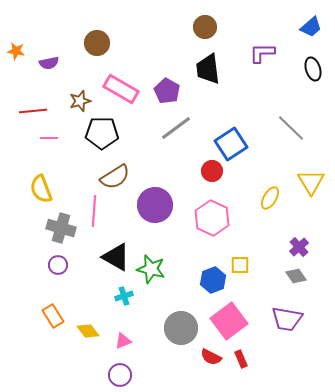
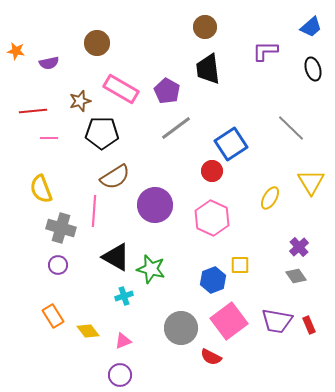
purple L-shape at (262, 53): moved 3 px right, 2 px up
purple trapezoid at (287, 319): moved 10 px left, 2 px down
red rectangle at (241, 359): moved 68 px right, 34 px up
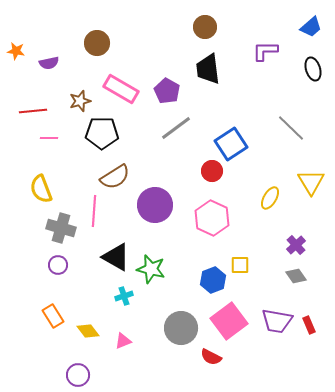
purple cross at (299, 247): moved 3 px left, 2 px up
purple circle at (120, 375): moved 42 px left
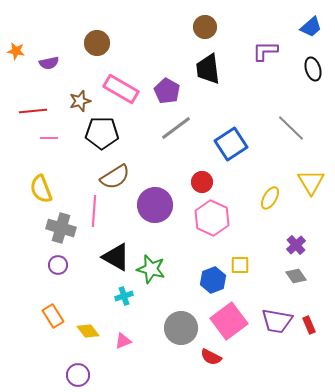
red circle at (212, 171): moved 10 px left, 11 px down
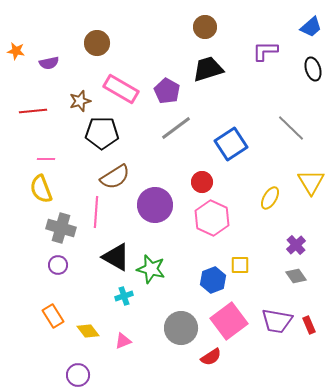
black trapezoid at (208, 69): rotated 80 degrees clockwise
pink line at (49, 138): moved 3 px left, 21 px down
pink line at (94, 211): moved 2 px right, 1 px down
red semicircle at (211, 357): rotated 60 degrees counterclockwise
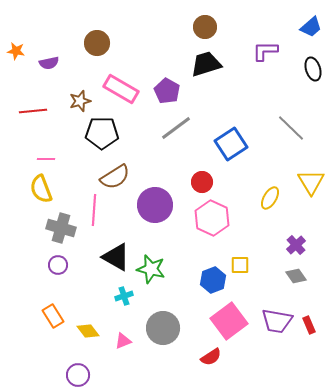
black trapezoid at (208, 69): moved 2 px left, 5 px up
pink line at (96, 212): moved 2 px left, 2 px up
gray circle at (181, 328): moved 18 px left
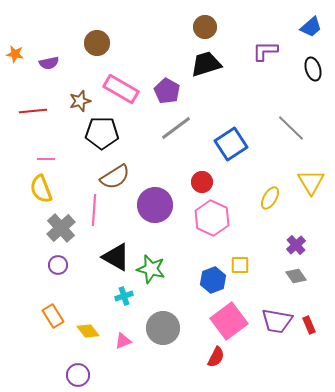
orange star at (16, 51): moved 1 px left, 3 px down
gray cross at (61, 228): rotated 32 degrees clockwise
red semicircle at (211, 357): moved 5 px right; rotated 30 degrees counterclockwise
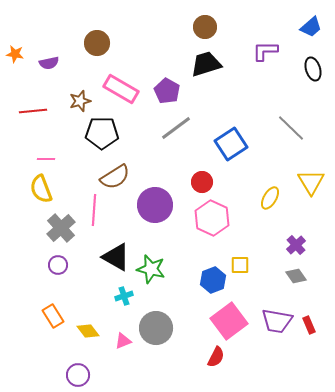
gray circle at (163, 328): moved 7 px left
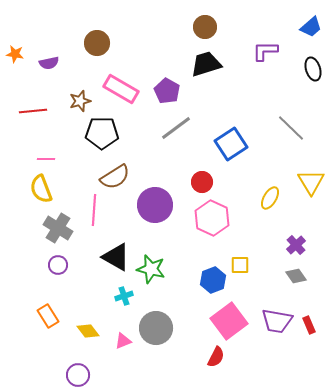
gray cross at (61, 228): moved 3 px left; rotated 16 degrees counterclockwise
orange rectangle at (53, 316): moved 5 px left
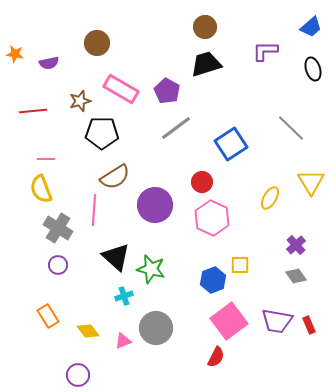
black triangle at (116, 257): rotated 12 degrees clockwise
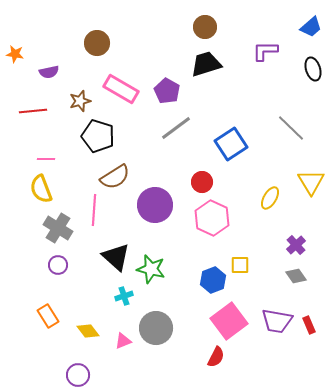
purple semicircle at (49, 63): moved 9 px down
black pentagon at (102, 133): moved 4 px left, 3 px down; rotated 16 degrees clockwise
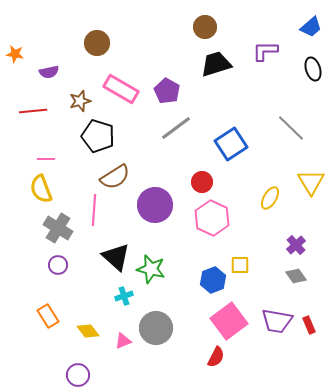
black trapezoid at (206, 64): moved 10 px right
